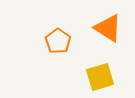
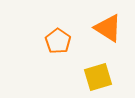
yellow square: moved 2 px left
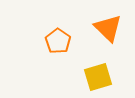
orange triangle: rotated 12 degrees clockwise
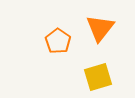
orange triangle: moved 8 px left; rotated 24 degrees clockwise
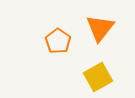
yellow square: rotated 12 degrees counterclockwise
